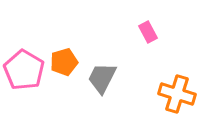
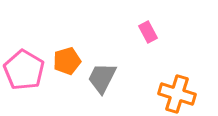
orange pentagon: moved 3 px right, 1 px up
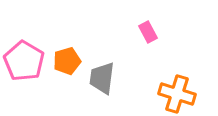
pink pentagon: moved 9 px up
gray trapezoid: rotated 20 degrees counterclockwise
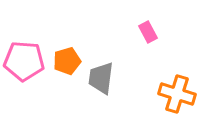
pink pentagon: rotated 27 degrees counterclockwise
gray trapezoid: moved 1 px left
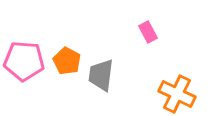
orange pentagon: rotated 28 degrees counterclockwise
gray trapezoid: moved 3 px up
orange cross: rotated 9 degrees clockwise
